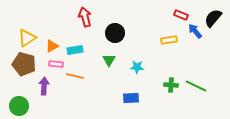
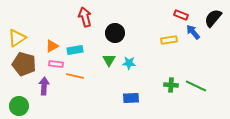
blue arrow: moved 2 px left, 1 px down
yellow triangle: moved 10 px left
cyan star: moved 8 px left, 4 px up
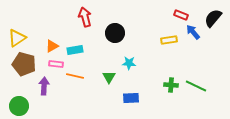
green triangle: moved 17 px down
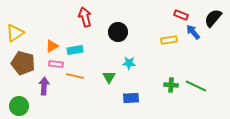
black circle: moved 3 px right, 1 px up
yellow triangle: moved 2 px left, 5 px up
brown pentagon: moved 1 px left, 1 px up
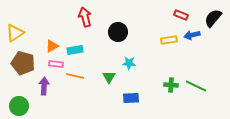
blue arrow: moved 1 px left, 3 px down; rotated 63 degrees counterclockwise
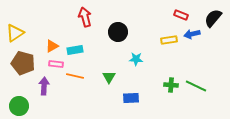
blue arrow: moved 1 px up
cyan star: moved 7 px right, 4 px up
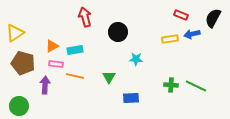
black semicircle: rotated 12 degrees counterclockwise
yellow rectangle: moved 1 px right, 1 px up
purple arrow: moved 1 px right, 1 px up
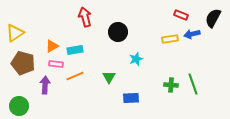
cyan star: rotated 24 degrees counterclockwise
orange line: rotated 36 degrees counterclockwise
green line: moved 3 px left, 2 px up; rotated 45 degrees clockwise
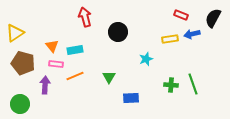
orange triangle: rotated 40 degrees counterclockwise
cyan star: moved 10 px right
green circle: moved 1 px right, 2 px up
